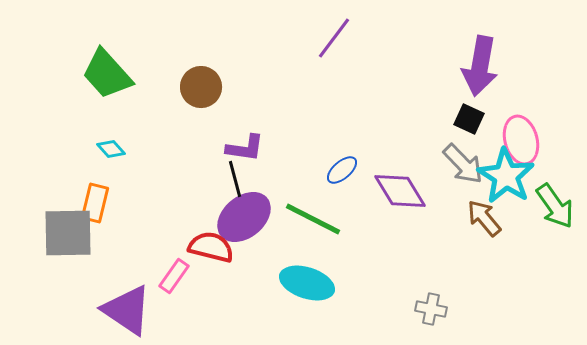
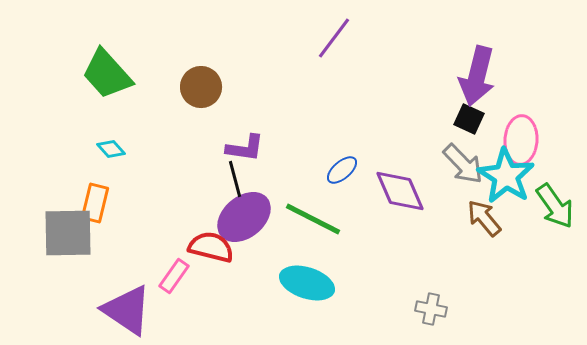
purple arrow: moved 3 px left, 10 px down; rotated 4 degrees clockwise
pink ellipse: rotated 18 degrees clockwise
purple diamond: rotated 8 degrees clockwise
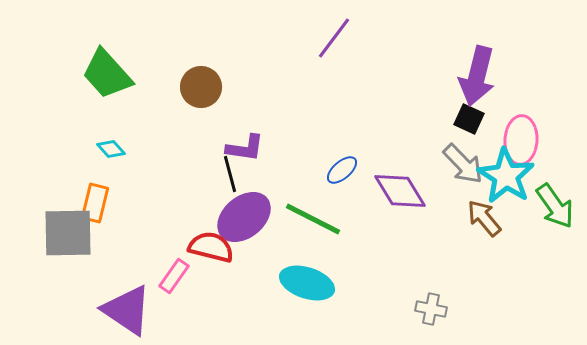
black line: moved 5 px left, 5 px up
purple diamond: rotated 8 degrees counterclockwise
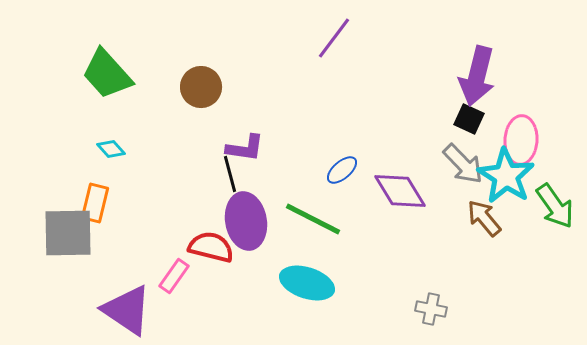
purple ellipse: moved 2 px right, 4 px down; rotated 60 degrees counterclockwise
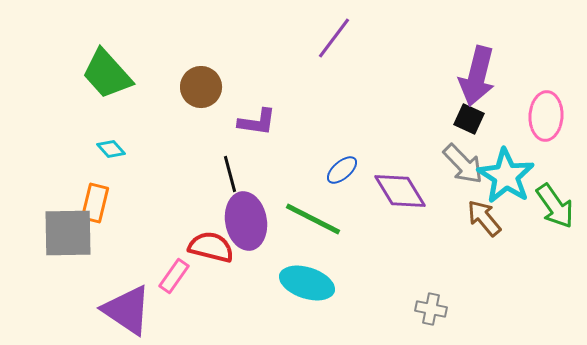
pink ellipse: moved 25 px right, 24 px up
purple L-shape: moved 12 px right, 26 px up
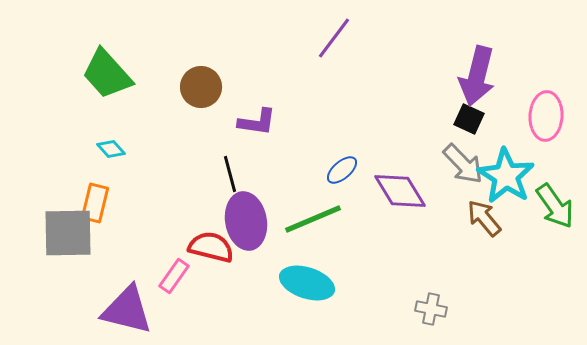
green line: rotated 50 degrees counterclockwise
purple triangle: rotated 20 degrees counterclockwise
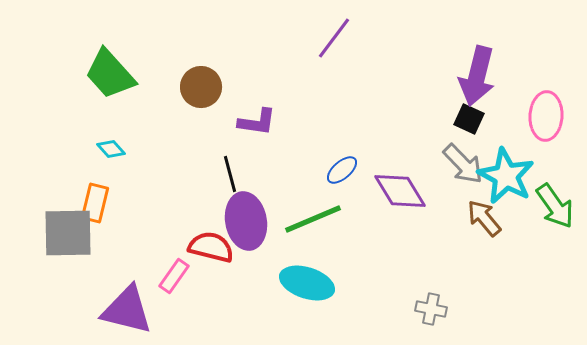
green trapezoid: moved 3 px right
cyan star: rotated 4 degrees counterclockwise
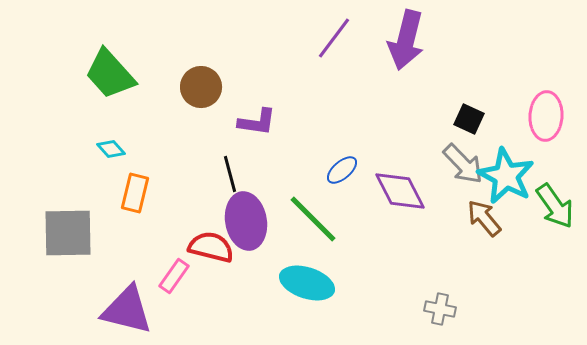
purple arrow: moved 71 px left, 36 px up
purple diamond: rotated 4 degrees clockwise
orange rectangle: moved 40 px right, 10 px up
green line: rotated 68 degrees clockwise
gray cross: moved 9 px right
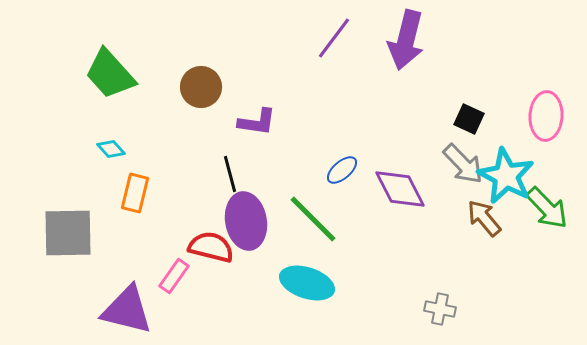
purple diamond: moved 2 px up
green arrow: moved 8 px left, 2 px down; rotated 9 degrees counterclockwise
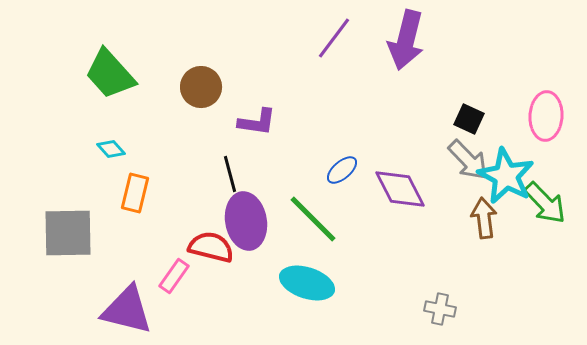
gray arrow: moved 5 px right, 4 px up
green arrow: moved 2 px left, 5 px up
brown arrow: rotated 33 degrees clockwise
